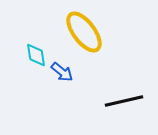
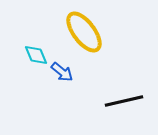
cyan diamond: rotated 15 degrees counterclockwise
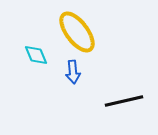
yellow ellipse: moved 7 px left
blue arrow: moved 11 px right; rotated 45 degrees clockwise
